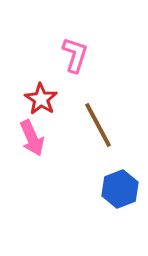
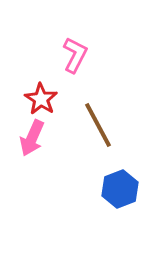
pink L-shape: rotated 9 degrees clockwise
pink arrow: rotated 48 degrees clockwise
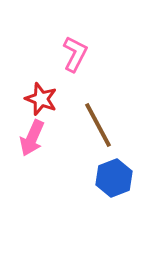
pink L-shape: moved 1 px up
red star: rotated 12 degrees counterclockwise
blue hexagon: moved 6 px left, 11 px up
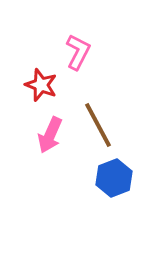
pink L-shape: moved 3 px right, 2 px up
red star: moved 14 px up
pink arrow: moved 18 px right, 3 px up
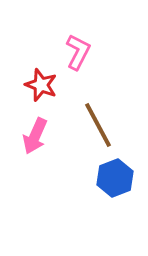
pink arrow: moved 15 px left, 1 px down
blue hexagon: moved 1 px right
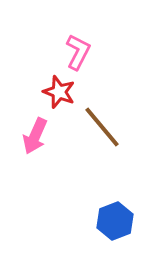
red star: moved 18 px right, 7 px down
brown line: moved 4 px right, 2 px down; rotated 12 degrees counterclockwise
blue hexagon: moved 43 px down
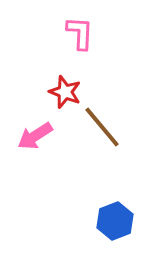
pink L-shape: moved 2 px right, 19 px up; rotated 24 degrees counterclockwise
red star: moved 6 px right
pink arrow: rotated 33 degrees clockwise
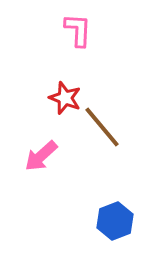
pink L-shape: moved 2 px left, 3 px up
red star: moved 6 px down
pink arrow: moved 6 px right, 20 px down; rotated 9 degrees counterclockwise
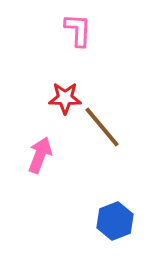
red star: rotated 20 degrees counterclockwise
pink arrow: moved 1 px left, 1 px up; rotated 153 degrees clockwise
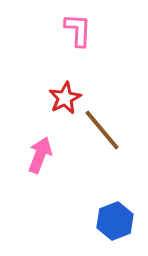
red star: rotated 28 degrees counterclockwise
brown line: moved 3 px down
